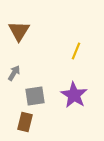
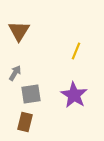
gray arrow: moved 1 px right
gray square: moved 4 px left, 2 px up
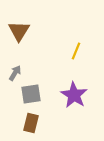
brown rectangle: moved 6 px right, 1 px down
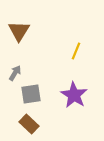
brown rectangle: moved 2 px left, 1 px down; rotated 60 degrees counterclockwise
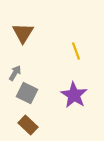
brown triangle: moved 4 px right, 2 px down
yellow line: rotated 42 degrees counterclockwise
gray square: moved 4 px left, 1 px up; rotated 35 degrees clockwise
brown rectangle: moved 1 px left, 1 px down
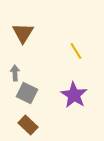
yellow line: rotated 12 degrees counterclockwise
gray arrow: rotated 35 degrees counterclockwise
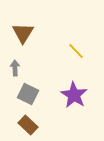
yellow line: rotated 12 degrees counterclockwise
gray arrow: moved 5 px up
gray square: moved 1 px right, 1 px down
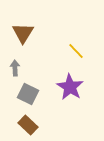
purple star: moved 4 px left, 8 px up
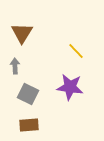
brown triangle: moved 1 px left
gray arrow: moved 2 px up
purple star: rotated 24 degrees counterclockwise
brown rectangle: moved 1 px right; rotated 48 degrees counterclockwise
